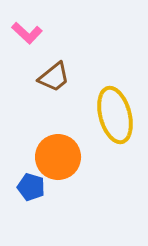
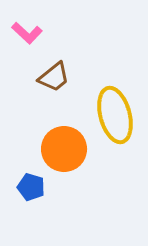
orange circle: moved 6 px right, 8 px up
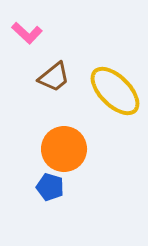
yellow ellipse: moved 24 px up; rotated 30 degrees counterclockwise
blue pentagon: moved 19 px right
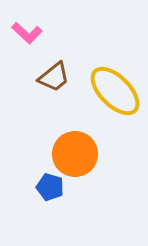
orange circle: moved 11 px right, 5 px down
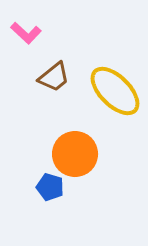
pink L-shape: moved 1 px left
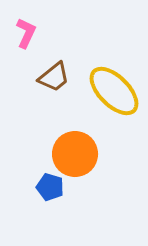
pink L-shape: rotated 108 degrees counterclockwise
yellow ellipse: moved 1 px left
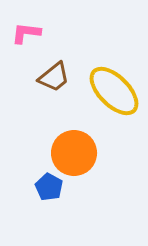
pink L-shape: rotated 108 degrees counterclockwise
orange circle: moved 1 px left, 1 px up
blue pentagon: moved 1 px left; rotated 12 degrees clockwise
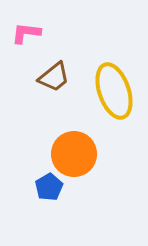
yellow ellipse: rotated 26 degrees clockwise
orange circle: moved 1 px down
blue pentagon: rotated 12 degrees clockwise
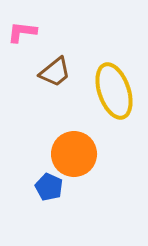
pink L-shape: moved 4 px left, 1 px up
brown trapezoid: moved 1 px right, 5 px up
blue pentagon: rotated 16 degrees counterclockwise
